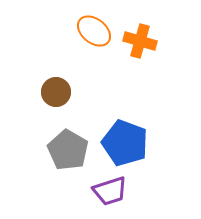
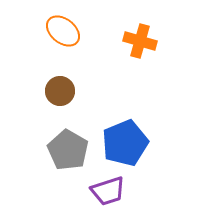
orange ellipse: moved 31 px left
brown circle: moved 4 px right, 1 px up
blue pentagon: rotated 30 degrees clockwise
purple trapezoid: moved 2 px left
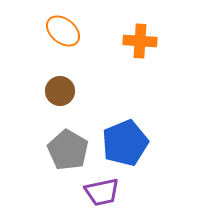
orange cross: rotated 12 degrees counterclockwise
purple trapezoid: moved 6 px left, 1 px down; rotated 6 degrees clockwise
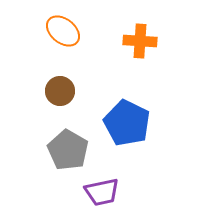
blue pentagon: moved 2 px right, 20 px up; rotated 24 degrees counterclockwise
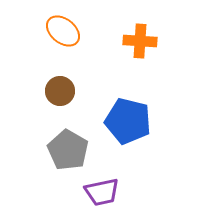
blue pentagon: moved 1 px right, 2 px up; rotated 12 degrees counterclockwise
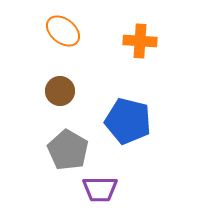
purple trapezoid: moved 2 px left, 3 px up; rotated 12 degrees clockwise
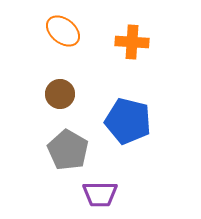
orange cross: moved 8 px left, 1 px down
brown circle: moved 3 px down
purple trapezoid: moved 5 px down
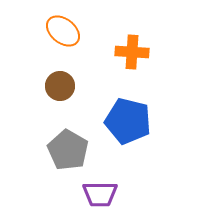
orange cross: moved 10 px down
brown circle: moved 8 px up
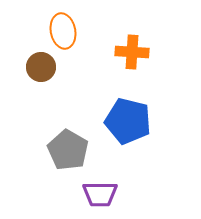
orange ellipse: rotated 40 degrees clockwise
brown circle: moved 19 px left, 19 px up
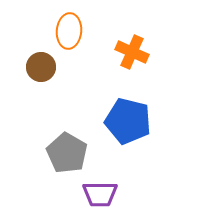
orange ellipse: moved 6 px right; rotated 16 degrees clockwise
orange cross: rotated 20 degrees clockwise
gray pentagon: moved 1 px left, 3 px down
